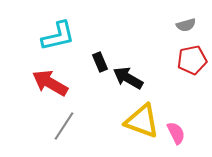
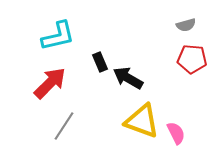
red pentagon: moved 1 px up; rotated 16 degrees clockwise
red arrow: rotated 105 degrees clockwise
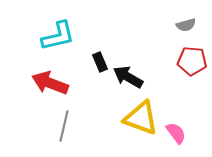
red pentagon: moved 2 px down
black arrow: moved 1 px up
red arrow: rotated 114 degrees counterclockwise
yellow triangle: moved 1 px left, 3 px up
gray line: rotated 20 degrees counterclockwise
pink semicircle: rotated 10 degrees counterclockwise
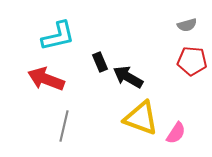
gray semicircle: moved 1 px right
red arrow: moved 4 px left, 4 px up
pink semicircle: rotated 70 degrees clockwise
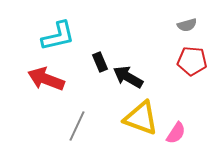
gray line: moved 13 px right; rotated 12 degrees clockwise
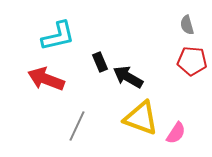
gray semicircle: rotated 90 degrees clockwise
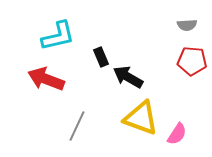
gray semicircle: rotated 78 degrees counterclockwise
black rectangle: moved 1 px right, 5 px up
pink semicircle: moved 1 px right, 1 px down
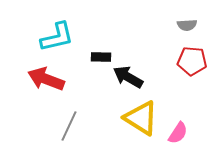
cyan L-shape: moved 1 px left, 1 px down
black rectangle: rotated 66 degrees counterclockwise
yellow triangle: rotated 12 degrees clockwise
gray line: moved 8 px left
pink semicircle: moved 1 px right, 1 px up
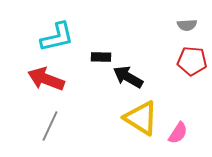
gray line: moved 19 px left
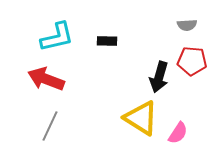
black rectangle: moved 6 px right, 16 px up
black arrow: moved 31 px right; rotated 104 degrees counterclockwise
